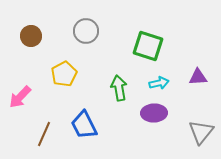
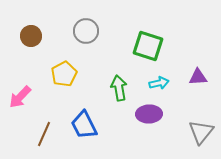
purple ellipse: moved 5 px left, 1 px down
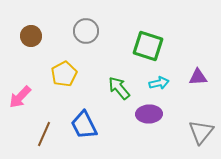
green arrow: rotated 30 degrees counterclockwise
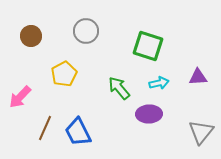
blue trapezoid: moved 6 px left, 7 px down
brown line: moved 1 px right, 6 px up
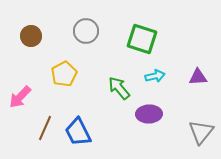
green square: moved 6 px left, 7 px up
cyan arrow: moved 4 px left, 7 px up
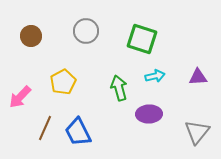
yellow pentagon: moved 1 px left, 8 px down
green arrow: rotated 25 degrees clockwise
gray triangle: moved 4 px left
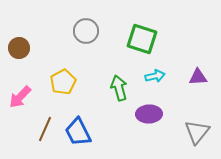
brown circle: moved 12 px left, 12 px down
brown line: moved 1 px down
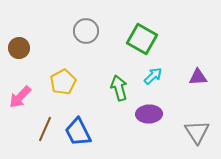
green square: rotated 12 degrees clockwise
cyan arrow: moved 2 px left; rotated 30 degrees counterclockwise
gray triangle: rotated 12 degrees counterclockwise
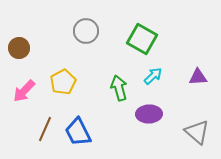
pink arrow: moved 4 px right, 6 px up
gray triangle: rotated 16 degrees counterclockwise
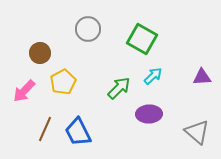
gray circle: moved 2 px right, 2 px up
brown circle: moved 21 px right, 5 px down
purple triangle: moved 4 px right
green arrow: rotated 60 degrees clockwise
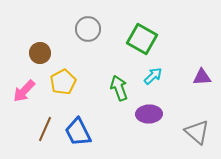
green arrow: rotated 65 degrees counterclockwise
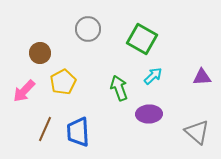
blue trapezoid: rotated 24 degrees clockwise
